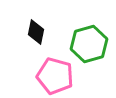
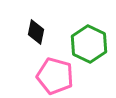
green hexagon: rotated 18 degrees counterclockwise
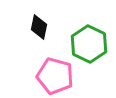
black diamond: moved 3 px right, 5 px up
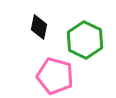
green hexagon: moved 4 px left, 4 px up
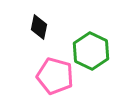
green hexagon: moved 6 px right, 11 px down
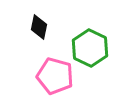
green hexagon: moved 1 px left, 3 px up
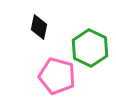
pink pentagon: moved 2 px right
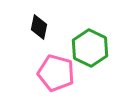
pink pentagon: moved 1 px left, 3 px up
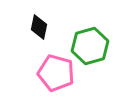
green hexagon: moved 2 px up; rotated 18 degrees clockwise
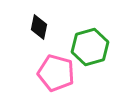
green hexagon: moved 1 px down
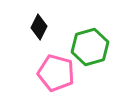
black diamond: rotated 15 degrees clockwise
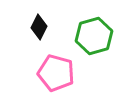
green hexagon: moved 4 px right, 11 px up
